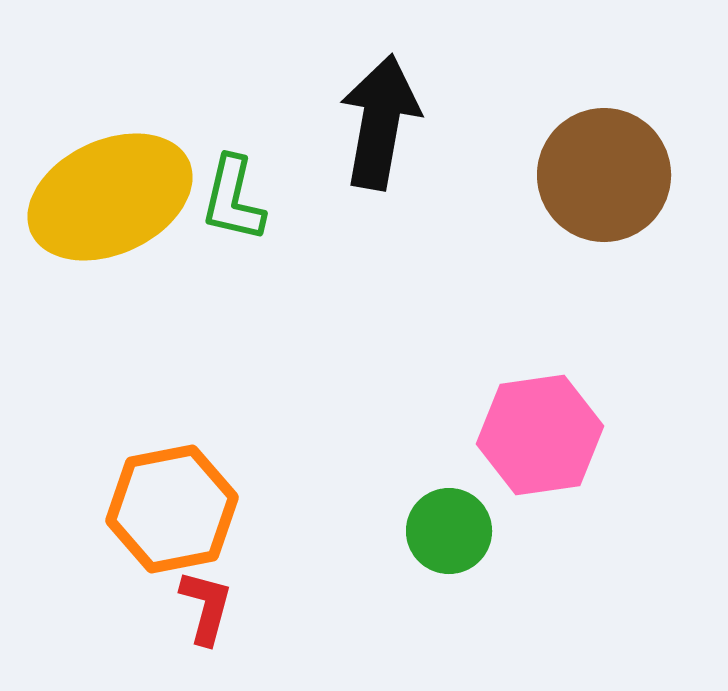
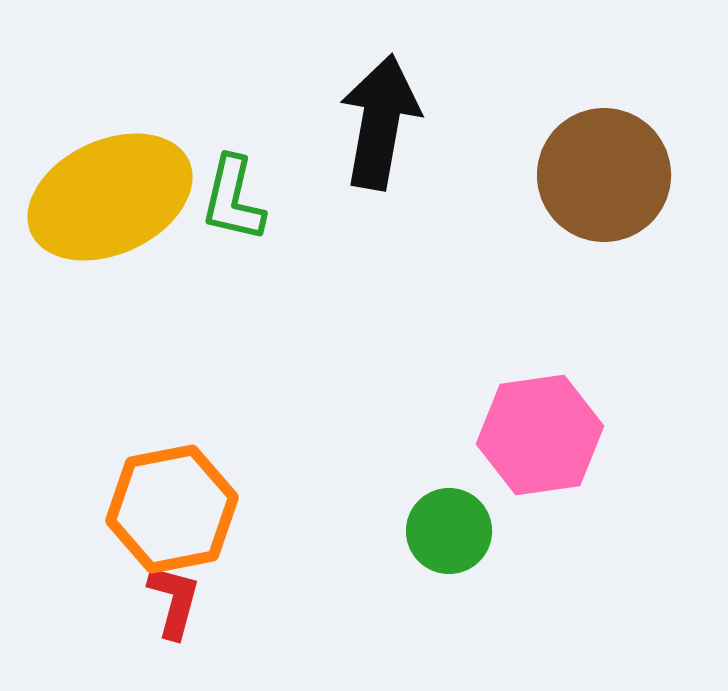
red L-shape: moved 32 px left, 6 px up
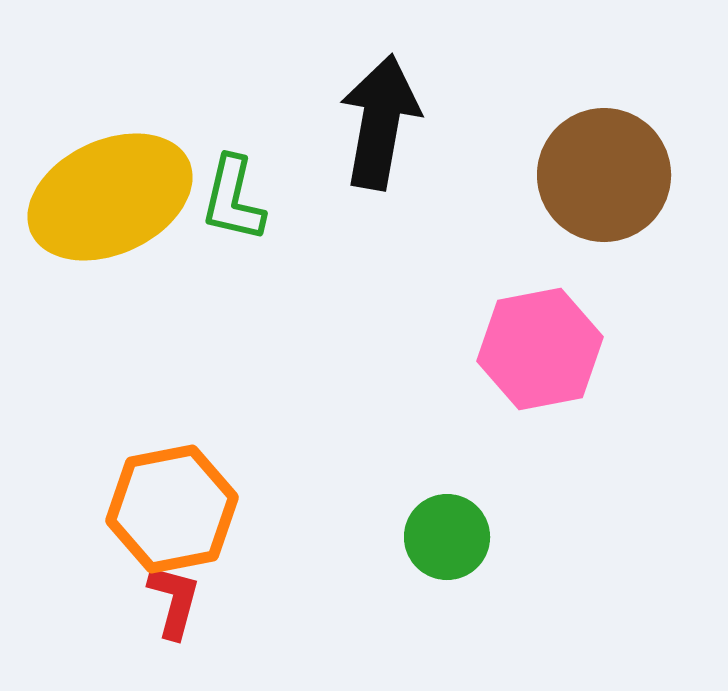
pink hexagon: moved 86 px up; rotated 3 degrees counterclockwise
green circle: moved 2 px left, 6 px down
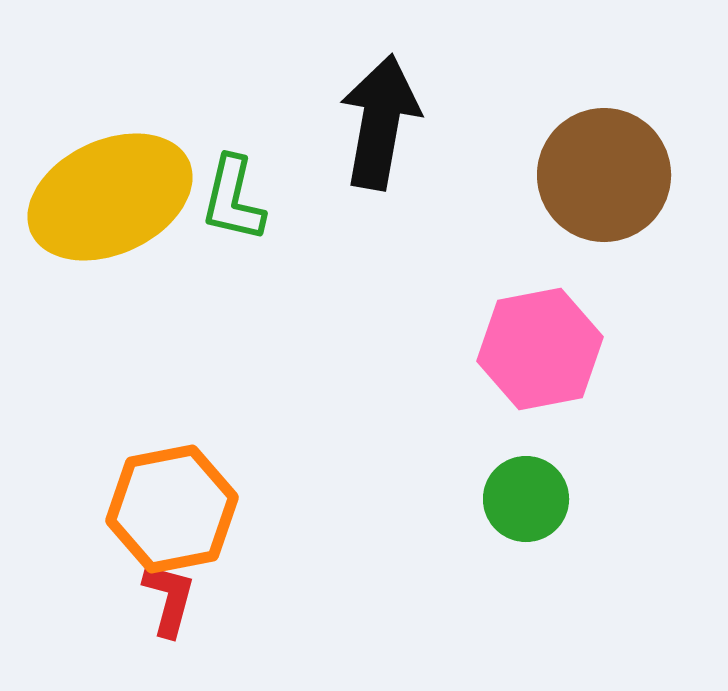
green circle: moved 79 px right, 38 px up
red L-shape: moved 5 px left, 2 px up
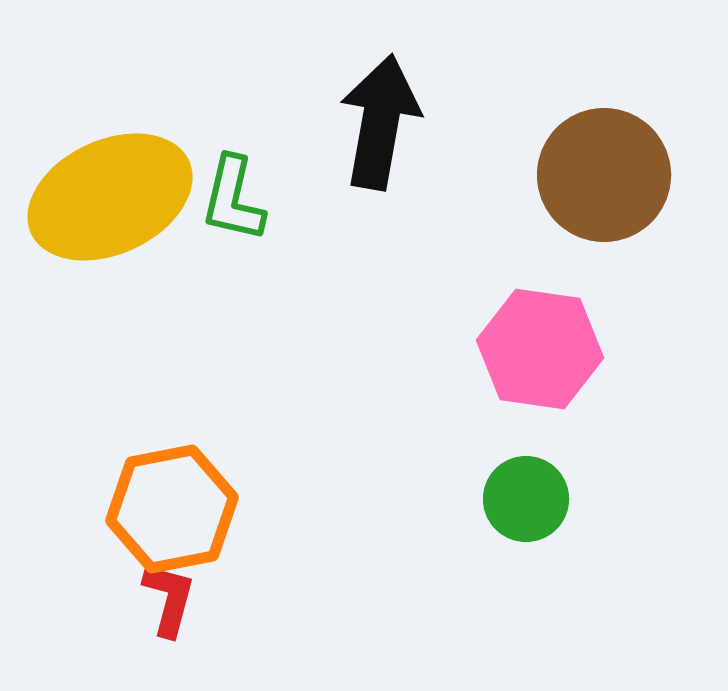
pink hexagon: rotated 19 degrees clockwise
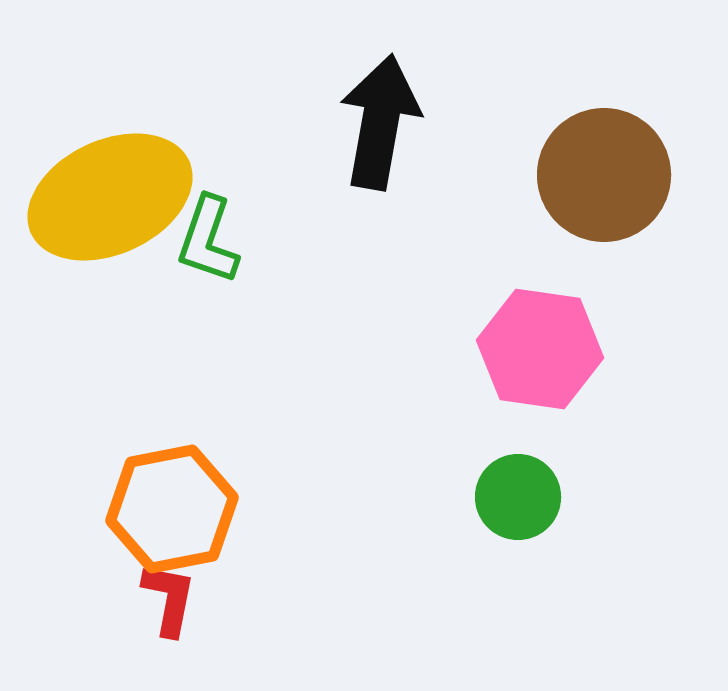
green L-shape: moved 25 px left, 41 px down; rotated 6 degrees clockwise
green circle: moved 8 px left, 2 px up
red L-shape: rotated 4 degrees counterclockwise
